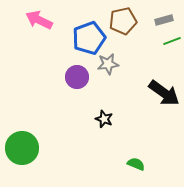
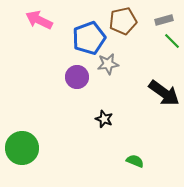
green line: rotated 66 degrees clockwise
green semicircle: moved 1 px left, 3 px up
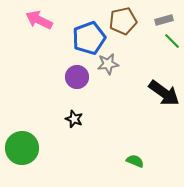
black star: moved 30 px left
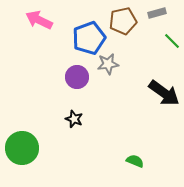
gray rectangle: moved 7 px left, 7 px up
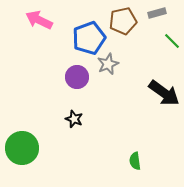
gray star: rotated 15 degrees counterclockwise
green semicircle: rotated 120 degrees counterclockwise
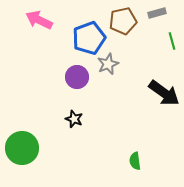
green line: rotated 30 degrees clockwise
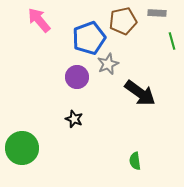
gray rectangle: rotated 18 degrees clockwise
pink arrow: rotated 24 degrees clockwise
black arrow: moved 24 px left
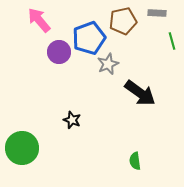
purple circle: moved 18 px left, 25 px up
black star: moved 2 px left, 1 px down
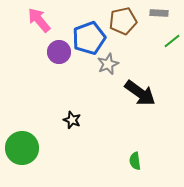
gray rectangle: moved 2 px right
green line: rotated 66 degrees clockwise
